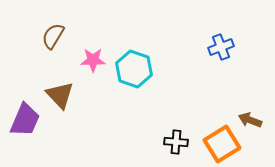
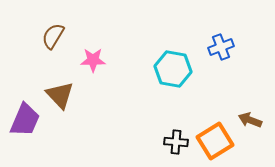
cyan hexagon: moved 39 px right; rotated 9 degrees counterclockwise
orange square: moved 7 px left, 3 px up
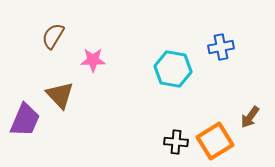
blue cross: rotated 10 degrees clockwise
brown arrow: moved 3 px up; rotated 75 degrees counterclockwise
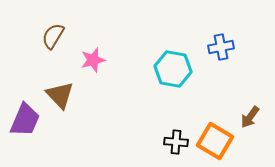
pink star: rotated 15 degrees counterclockwise
orange square: rotated 27 degrees counterclockwise
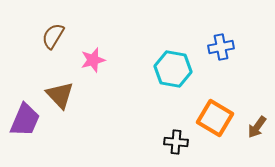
brown arrow: moved 7 px right, 10 px down
orange square: moved 23 px up
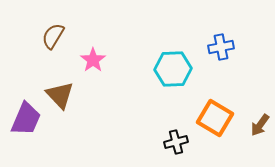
pink star: rotated 20 degrees counterclockwise
cyan hexagon: rotated 12 degrees counterclockwise
purple trapezoid: moved 1 px right, 1 px up
brown arrow: moved 3 px right, 2 px up
black cross: rotated 20 degrees counterclockwise
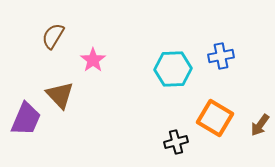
blue cross: moved 9 px down
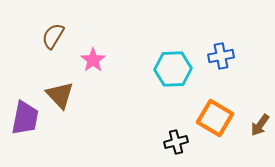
purple trapezoid: moved 1 px left, 1 px up; rotated 12 degrees counterclockwise
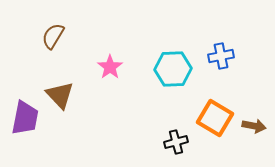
pink star: moved 17 px right, 7 px down
brown arrow: moved 6 px left, 1 px down; rotated 115 degrees counterclockwise
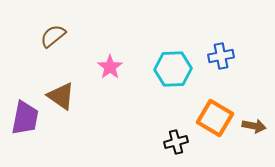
brown semicircle: rotated 20 degrees clockwise
brown triangle: moved 1 px right, 1 px down; rotated 12 degrees counterclockwise
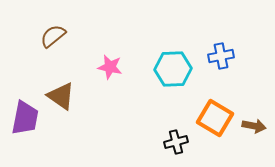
pink star: rotated 25 degrees counterclockwise
